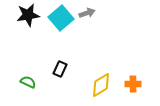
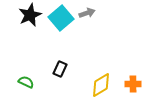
black star: moved 2 px right; rotated 15 degrees counterclockwise
green semicircle: moved 2 px left
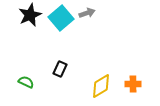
yellow diamond: moved 1 px down
